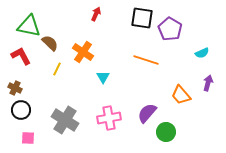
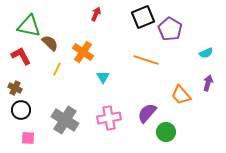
black square: moved 1 px right, 1 px up; rotated 30 degrees counterclockwise
cyan semicircle: moved 4 px right
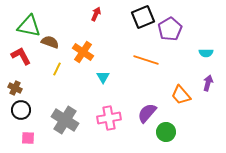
purple pentagon: rotated 10 degrees clockwise
brown semicircle: moved 1 px up; rotated 24 degrees counterclockwise
cyan semicircle: rotated 24 degrees clockwise
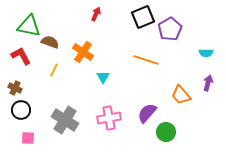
yellow line: moved 3 px left, 1 px down
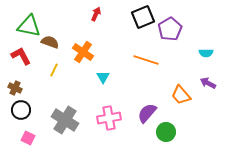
purple arrow: rotated 77 degrees counterclockwise
pink square: rotated 24 degrees clockwise
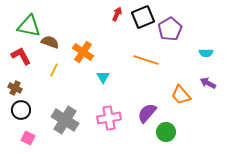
red arrow: moved 21 px right
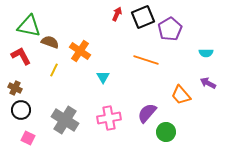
orange cross: moved 3 px left, 1 px up
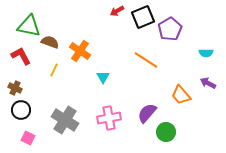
red arrow: moved 3 px up; rotated 144 degrees counterclockwise
orange line: rotated 15 degrees clockwise
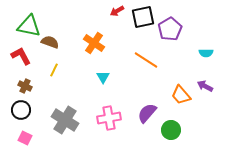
black square: rotated 10 degrees clockwise
orange cross: moved 14 px right, 8 px up
purple arrow: moved 3 px left, 3 px down
brown cross: moved 10 px right, 2 px up
green circle: moved 5 px right, 2 px up
pink square: moved 3 px left
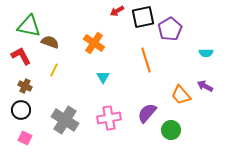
orange line: rotated 40 degrees clockwise
